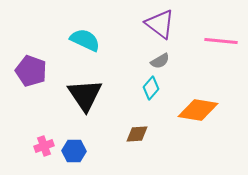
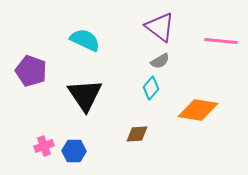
purple triangle: moved 3 px down
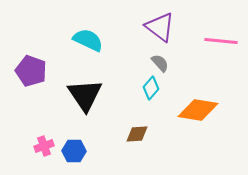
cyan semicircle: moved 3 px right
gray semicircle: moved 2 px down; rotated 102 degrees counterclockwise
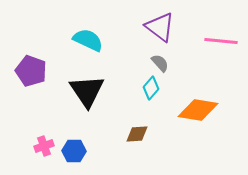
black triangle: moved 2 px right, 4 px up
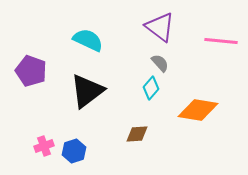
black triangle: rotated 27 degrees clockwise
blue hexagon: rotated 20 degrees counterclockwise
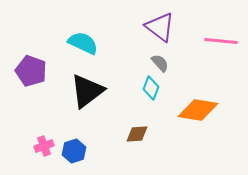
cyan semicircle: moved 5 px left, 3 px down
cyan diamond: rotated 20 degrees counterclockwise
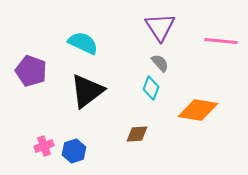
purple triangle: rotated 20 degrees clockwise
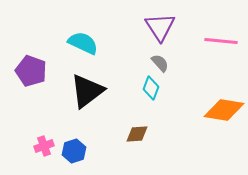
orange diamond: moved 26 px right
